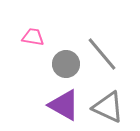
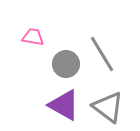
gray line: rotated 9 degrees clockwise
gray triangle: rotated 12 degrees clockwise
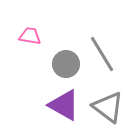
pink trapezoid: moved 3 px left, 1 px up
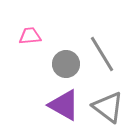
pink trapezoid: rotated 15 degrees counterclockwise
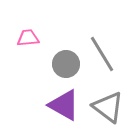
pink trapezoid: moved 2 px left, 2 px down
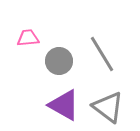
gray circle: moved 7 px left, 3 px up
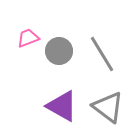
pink trapezoid: rotated 15 degrees counterclockwise
gray circle: moved 10 px up
purple triangle: moved 2 px left, 1 px down
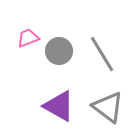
purple triangle: moved 3 px left
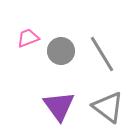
gray circle: moved 2 px right
purple triangle: rotated 24 degrees clockwise
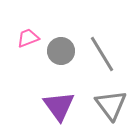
gray triangle: moved 3 px right, 2 px up; rotated 16 degrees clockwise
